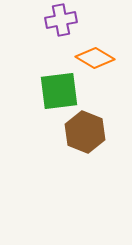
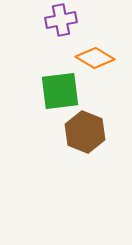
green square: moved 1 px right
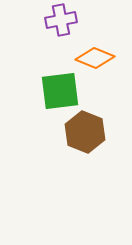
orange diamond: rotated 9 degrees counterclockwise
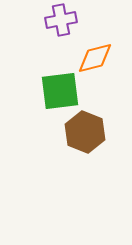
orange diamond: rotated 36 degrees counterclockwise
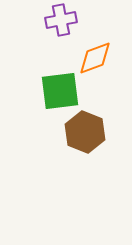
orange diamond: rotated 6 degrees counterclockwise
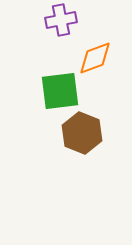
brown hexagon: moved 3 px left, 1 px down
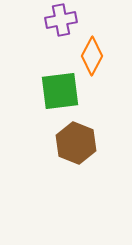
orange diamond: moved 3 px left, 2 px up; rotated 42 degrees counterclockwise
brown hexagon: moved 6 px left, 10 px down
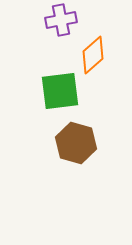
orange diamond: moved 1 px right, 1 px up; rotated 21 degrees clockwise
brown hexagon: rotated 6 degrees counterclockwise
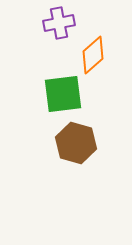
purple cross: moved 2 px left, 3 px down
green square: moved 3 px right, 3 px down
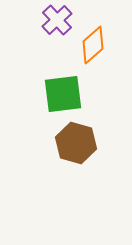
purple cross: moved 2 px left, 3 px up; rotated 32 degrees counterclockwise
orange diamond: moved 10 px up
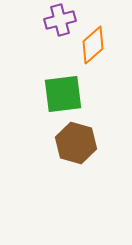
purple cross: moved 3 px right; rotated 28 degrees clockwise
